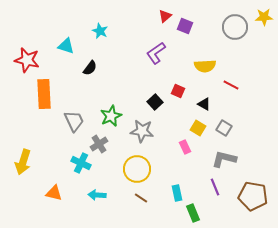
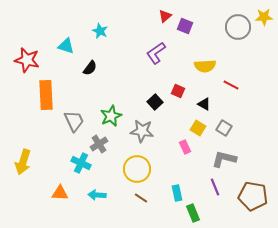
gray circle: moved 3 px right
orange rectangle: moved 2 px right, 1 px down
orange triangle: moved 6 px right; rotated 12 degrees counterclockwise
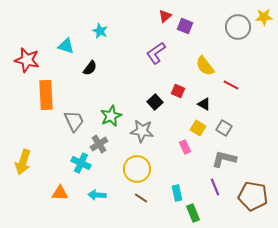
yellow semicircle: rotated 55 degrees clockwise
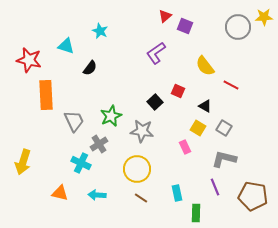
red star: moved 2 px right
black triangle: moved 1 px right, 2 px down
orange triangle: rotated 12 degrees clockwise
green rectangle: moved 3 px right; rotated 24 degrees clockwise
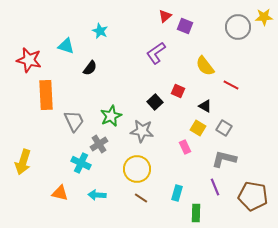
cyan rectangle: rotated 28 degrees clockwise
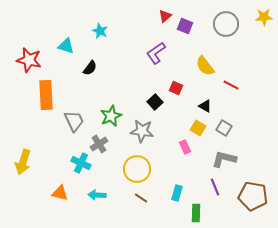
gray circle: moved 12 px left, 3 px up
red square: moved 2 px left, 3 px up
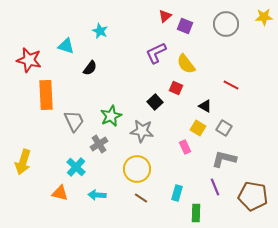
purple L-shape: rotated 10 degrees clockwise
yellow semicircle: moved 19 px left, 2 px up
cyan cross: moved 5 px left, 4 px down; rotated 18 degrees clockwise
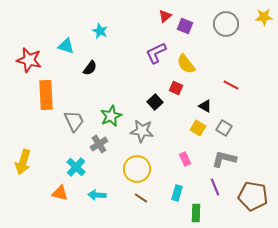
pink rectangle: moved 12 px down
